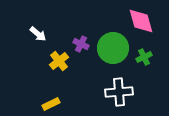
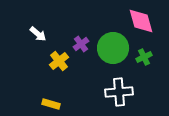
purple cross: rotated 28 degrees clockwise
yellow rectangle: rotated 42 degrees clockwise
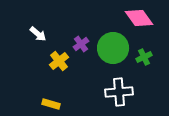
pink diamond: moved 2 px left, 3 px up; rotated 20 degrees counterclockwise
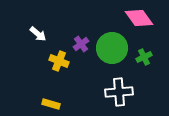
green circle: moved 1 px left
yellow cross: rotated 30 degrees counterclockwise
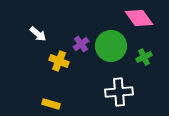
green circle: moved 1 px left, 2 px up
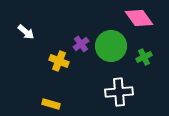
white arrow: moved 12 px left, 2 px up
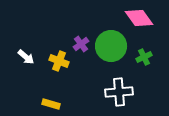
white arrow: moved 25 px down
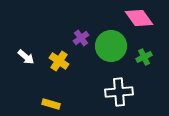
purple cross: moved 6 px up
yellow cross: rotated 12 degrees clockwise
